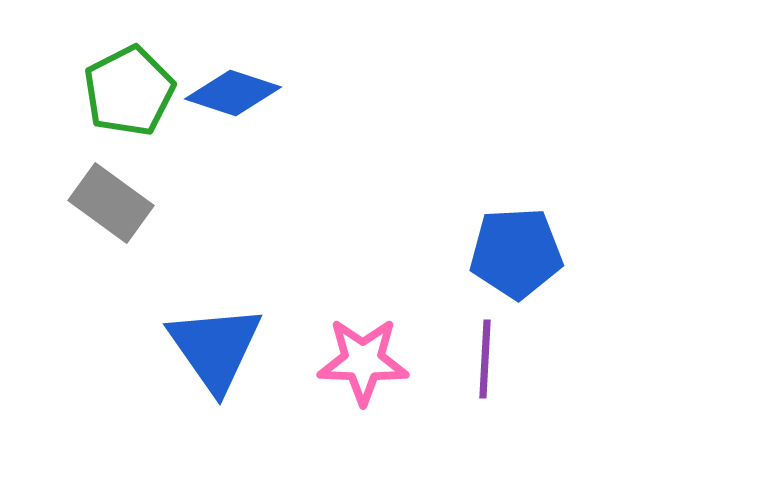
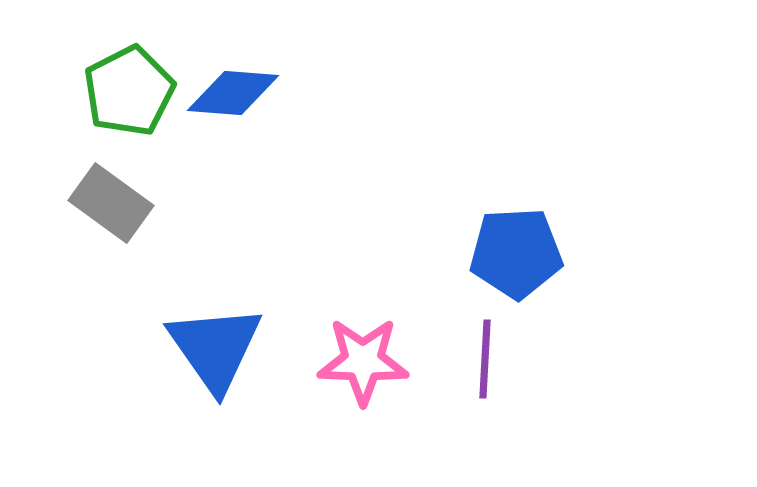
blue diamond: rotated 14 degrees counterclockwise
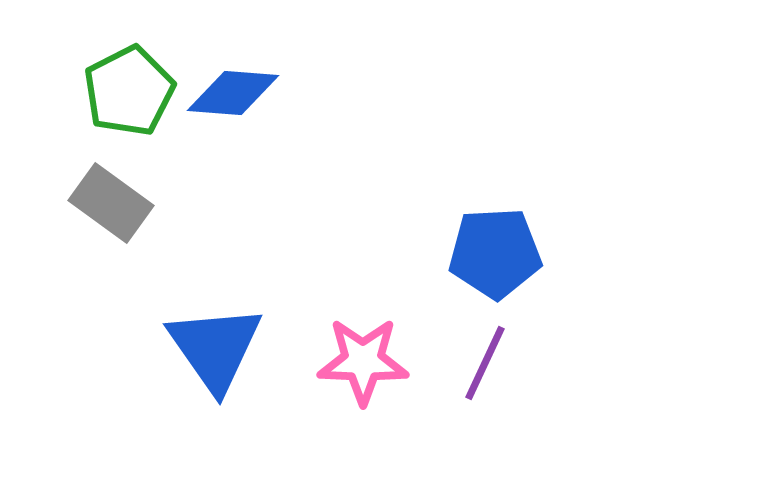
blue pentagon: moved 21 px left
purple line: moved 4 px down; rotated 22 degrees clockwise
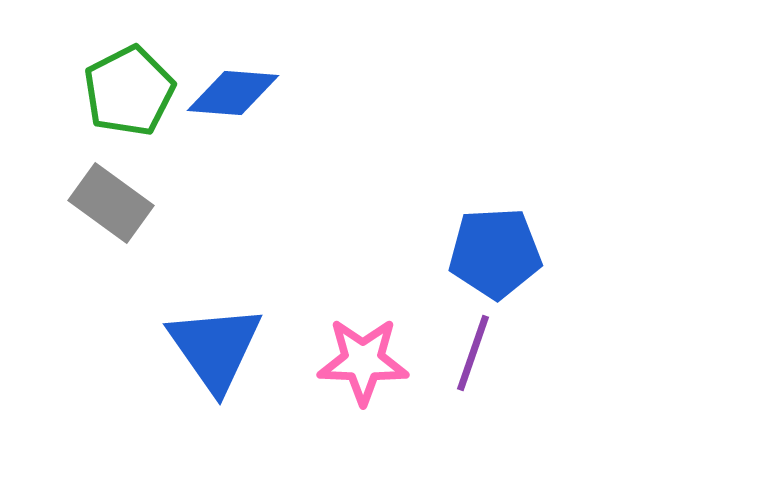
purple line: moved 12 px left, 10 px up; rotated 6 degrees counterclockwise
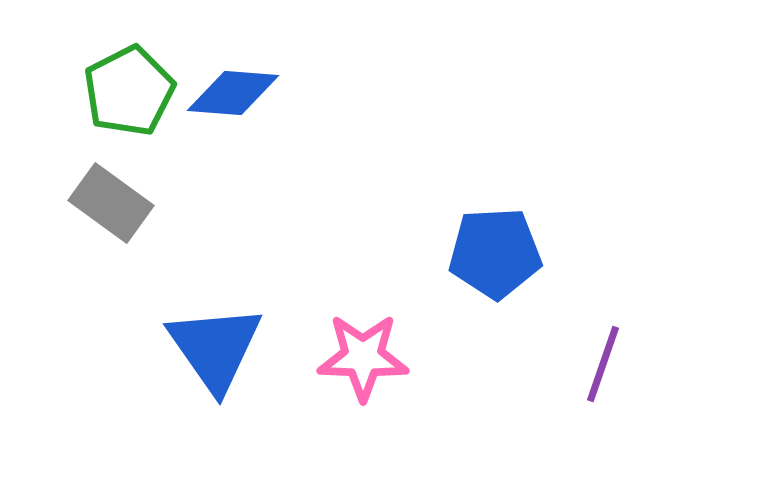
purple line: moved 130 px right, 11 px down
pink star: moved 4 px up
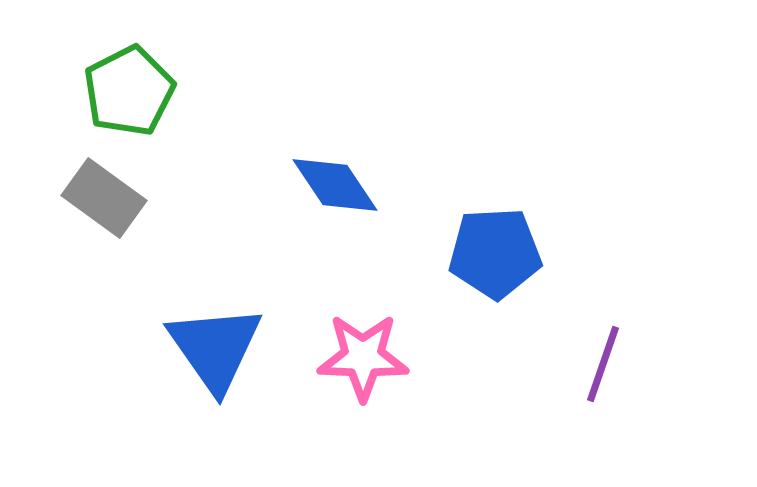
blue diamond: moved 102 px right, 92 px down; rotated 52 degrees clockwise
gray rectangle: moved 7 px left, 5 px up
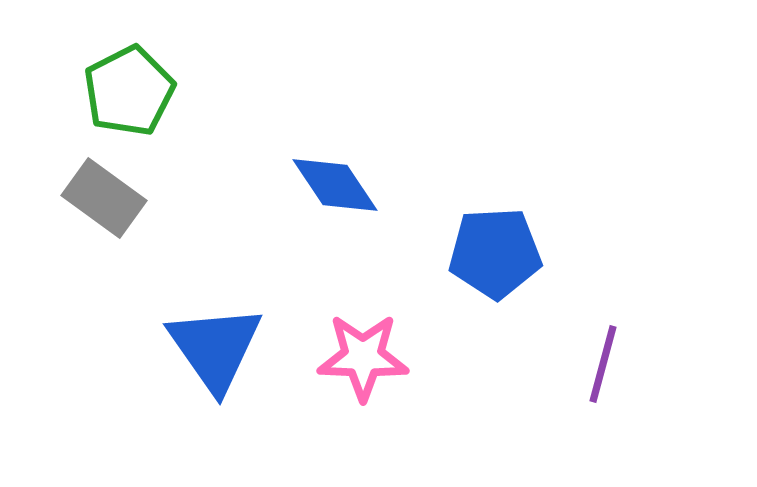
purple line: rotated 4 degrees counterclockwise
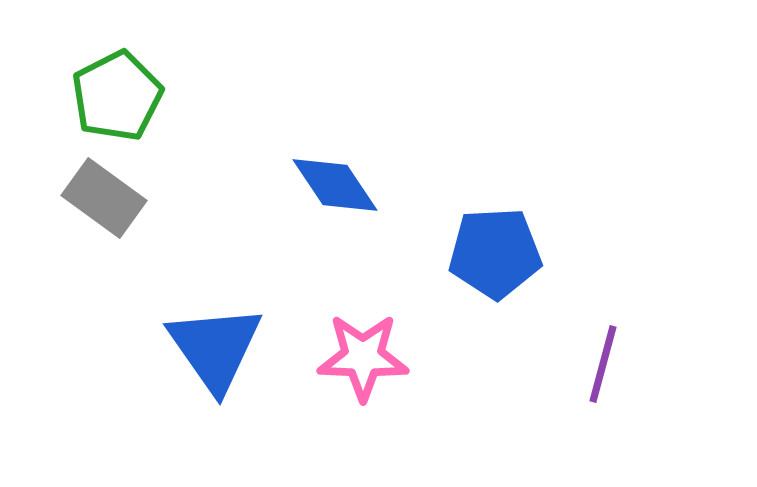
green pentagon: moved 12 px left, 5 px down
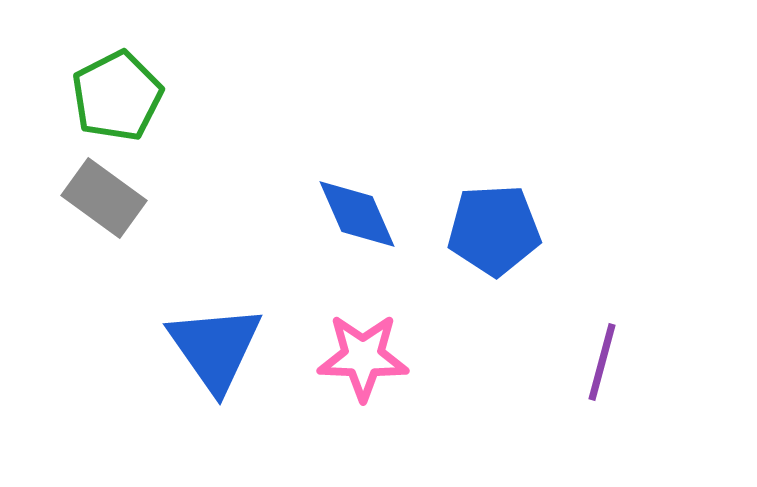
blue diamond: moved 22 px right, 29 px down; rotated 10 degrees clockwise
blue pentagon: moved 1 px left, 23 px up
purple line: moved 1 px left, 2 px up
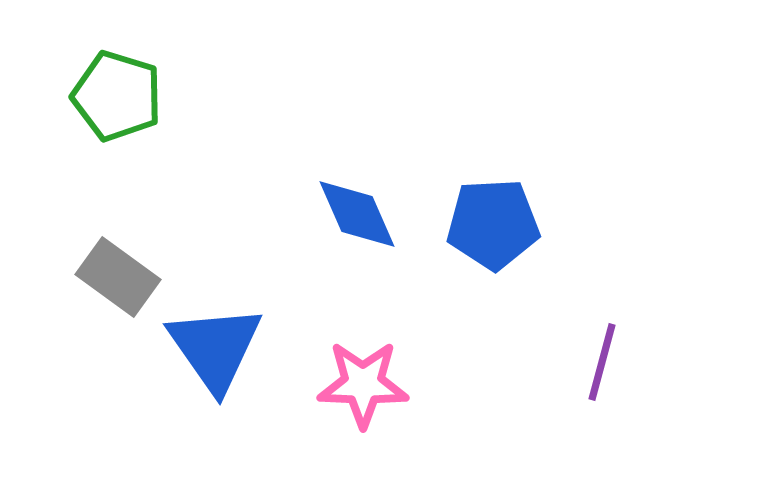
green pentagon: rotated 28 degrees counterclockwise
gray rectangle: moved 14 px right, 79 px down
blue pentagon: moved 1 px left, 6 px up
pink star: moved 27 px down
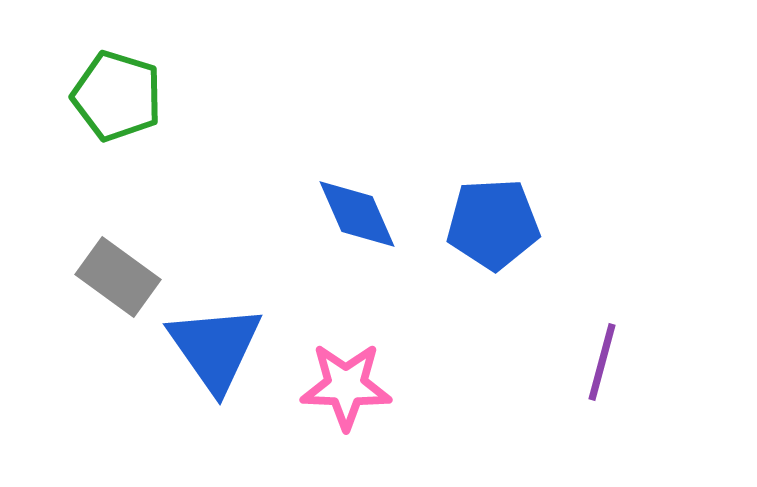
pink star: moved 17 px left, 2 px down
